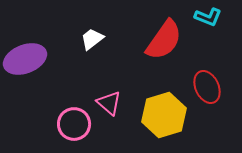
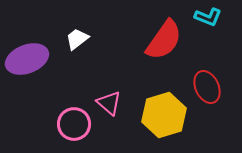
white trapezoid: moved 15 px left
purple ellipse: moved 2 px right
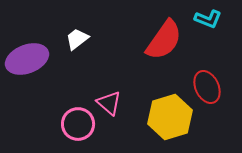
cyan L-shape: moved 2 px down
yellow hexagon: moved 6 px right, 2 px down
pink circle: moved 4 px right
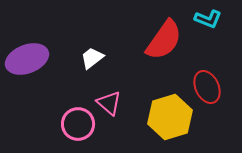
white trapezoid: moved 15 px right, 19 px down
